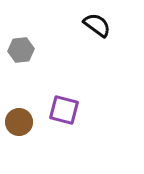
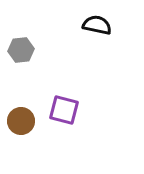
black semicircle: rotated 24 degrees counterclockwise
brown circle: moved 2 px right, 1 px up
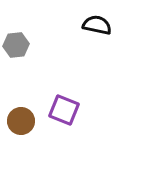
gray hexagon: moved 5 px left, 5 px up
purple square: rotated 8 degrees clockwise
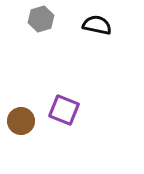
gray hexagon: moved 25 px right, 26 px up; rotated 10 degrees counterclockwise
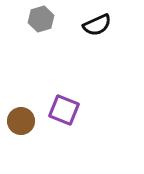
black semicircle: rotated 144 degrees clockwise
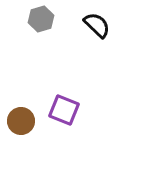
black semicircle: rotated 112 degrees counterclockwise
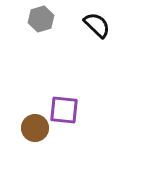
purple square: rotated 16 degrees counterclockwise
brown circle: moved 14 px right, 7 px down
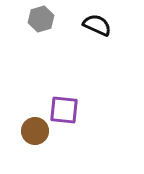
black semicircle: rotated 20 degrees counterclockwise
brown circle: moved 3 px down
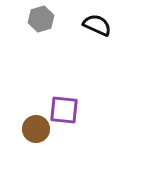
brown circle: moved 1 px right, 2 px up
